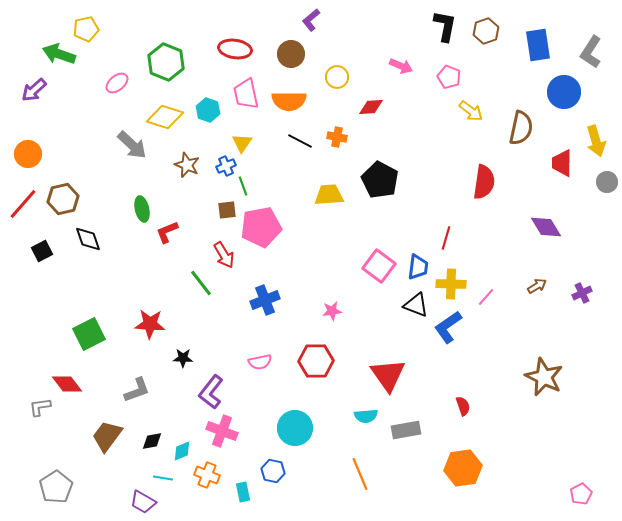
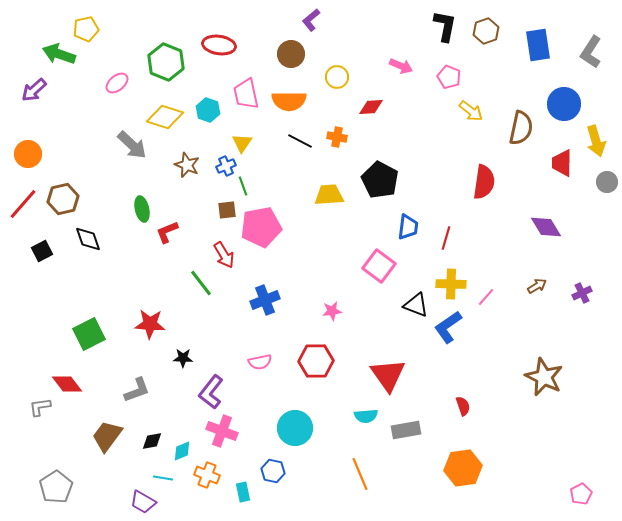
red ellipse at (235, 49): moved 16 px left, 4 px up
blue circle at (564, 92): moved 12 px down
blue trapezoid at (418, 267): moved 10 px left, 40 px up
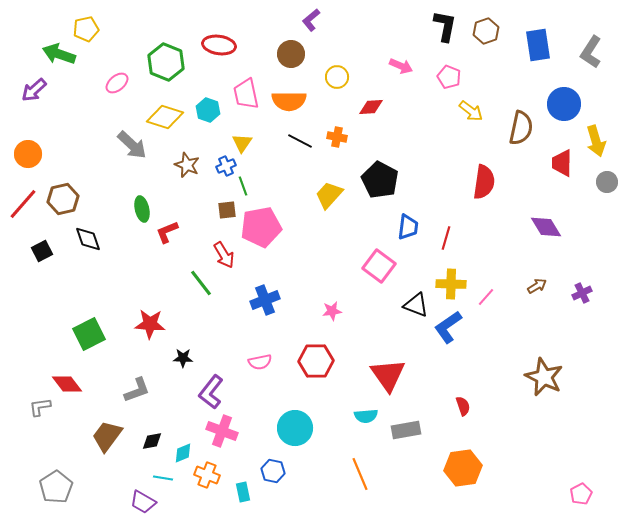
yellow trapezoid at (329, 195): rotated 44 degrees counterclockwise
cyan diamond at (182, 451): moved 1 px right, 2 px down
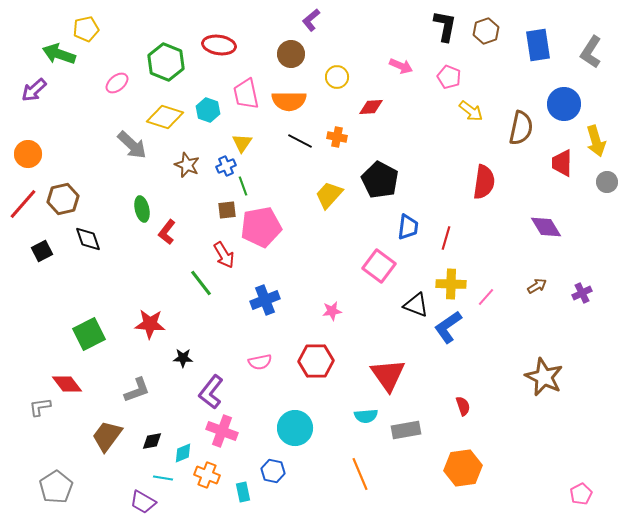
red L-shape at (167, 232): rotated 30 degrees counterclockwise
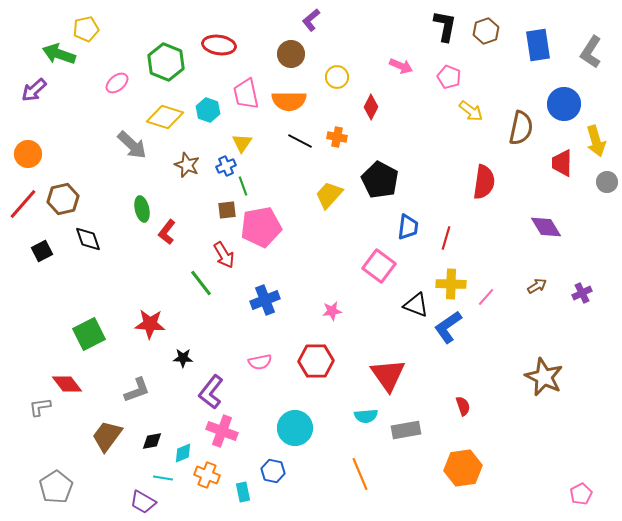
red diamond at (371, 107): rotated 60 degrees counterclockwise
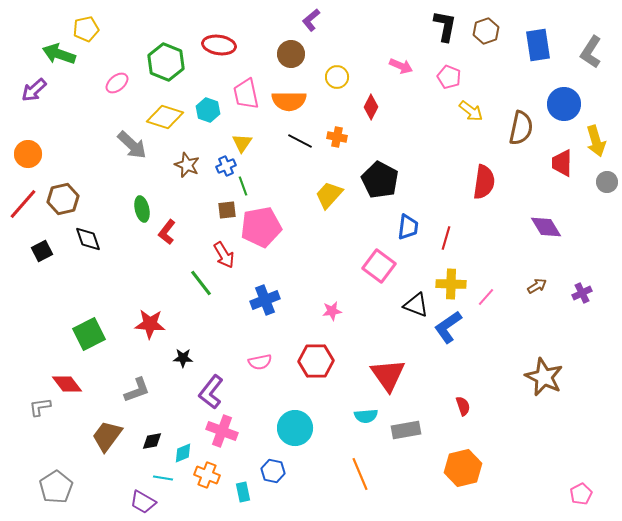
orange hexagon at (463, 468): rotated 6 degrees counterclockwise
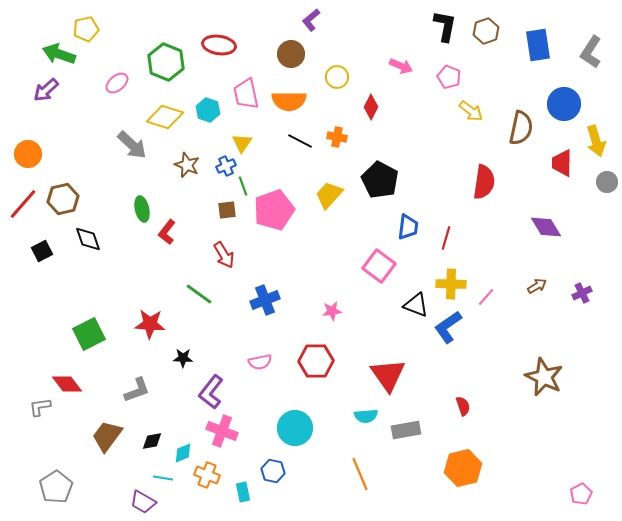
purple arrow at (34, 90): moved 12 px right
pink pentagon at (261, 227): moved 13 px right, 17 px up; rotated 9 degrees counterclockwise
green line at (201, 283): moved 2 px left, 11 px down; rotated 16 degrees counterclockwise
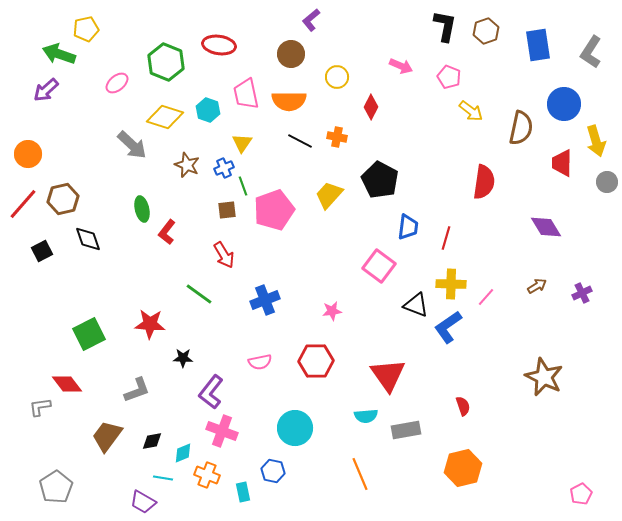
blue cross at (226, 166): moved 2 px left, 2 px down
